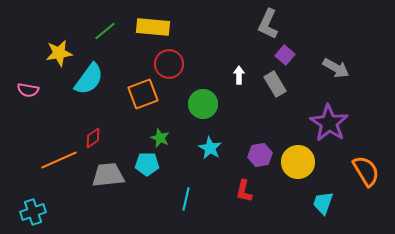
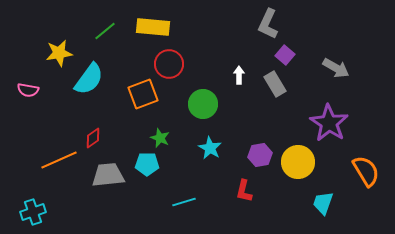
cyan line: moved 2 px left, 3 px down; rotated 60 degrees clockwise
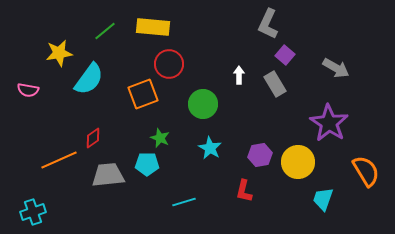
cyan trapezoid: moved 4 px up
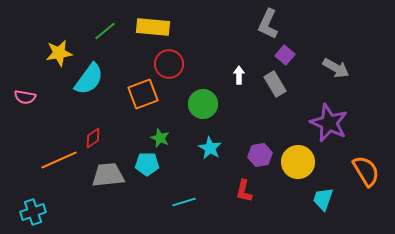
pink semicircle: moved 3 px left, 7 px down
purple star: rotated 9 degrees counterclockwise
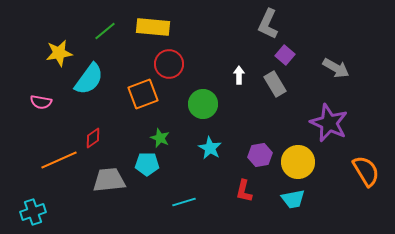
pink semicircle: moved 16 px right, 5 px down
gray trapezoid: moved 1 px right, 5 px down
cyan trapezoid: moved 30 px left; rotated 120 degrees counterclockwise
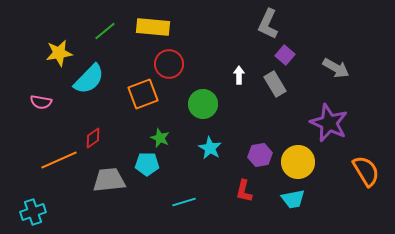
cyan semicircle: rotated 8 degrees clockwise
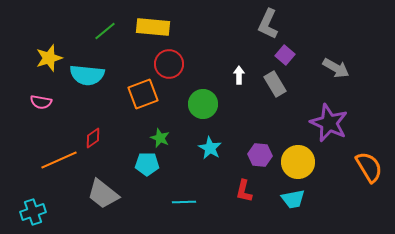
yellow star: moved 10 px left, 5 px down; rotated 8 degrees counterclockwise
cyan semicircle: moved 2 px left, 4 px up; rotated 52 degrees clockwise
purple hexagon: rotated 15 degrees clockwise
orange semicircle: moved 3 px right, 4 px up
gray trapezoid: moved 6 px left, 14 px down; rotated 136 degrees counterclockwise
cyan line: rotated 15 degrees clockwise
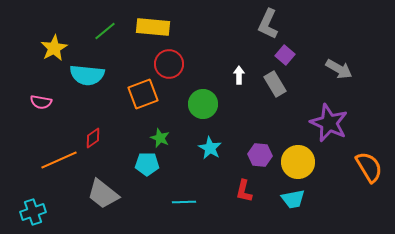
yellow star: moved 5 px right, 10 px up; rotated 12 degrees counterclockwise
gray arrow: moved 3 px right, 1 px down
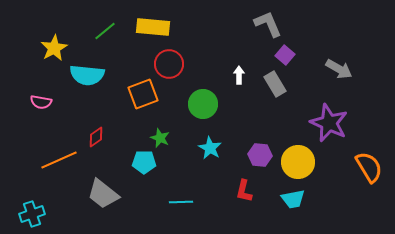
gray L-shape: rotated 132 degrees clockwise
red diamond: moved 3 px right, 1 px up
cyan pentagon: moved 3 px left, 2 px up
cyan line: moved 3 px left
cyan cross: moved 1 px left, 2 px down
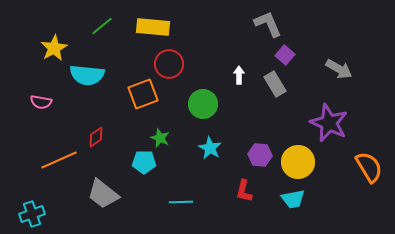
green line: moved 3 px left, 5 px up
